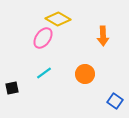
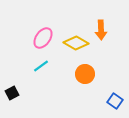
yellow diamond: moved 18 px right, 24 px down
orange arrow: moved 2 px left, 6 px up
cyan line: moved 3 px left, 7 px up
black square: moved 5 px down; rotated 16 degrees counterclockwise
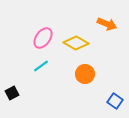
orange arrow: moved 6 px right, 6 px up; rotated 66 degrees counterclockwise
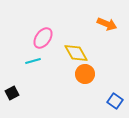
yellow diamond: moved 10 px down; rotated 30 degrees clockwise
cyan line: moved 8 px left, 5 px up; rotated 21 degrees clockwise
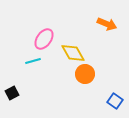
pink ellipse: moved 1 px right, 1 px down
yellow diamond: moved 3 px left
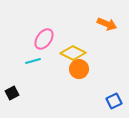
yellow diamond: rotated 35 degrees counterclockwise
orange circle: moved 6 px left, 5 px up
blue square: moved 1 px left; rotated 28 degrees clockwise
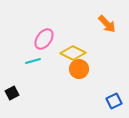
orange arrow: rotated 24 degrees clockwise
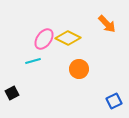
yellow diamond: moved 5 px left, 15 px up
